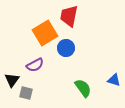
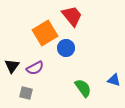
red trapezoid: moved 3 px right; rotated 130 degrees clockwise
purple semicircle: moved 3 px down
black triangle: moved 14 px up
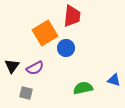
red trapezoid: rotated 45 degrees clockwise
green semicircle: rotated 66 degrees counterclockwise
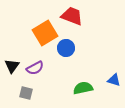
red trapezoid: rotated 75 degrees counterclockwise
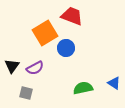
blue triangle: moved 3 px down; rotated 16 degrees clockwise
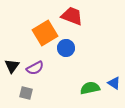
green semicircle: moved 7 px right
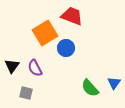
purple semicircle: rotated 90 degrees clockwise
blue triangle: rotated 32 degrees clockwise
green semicircle: rotated 120 degrees counterclockwise
